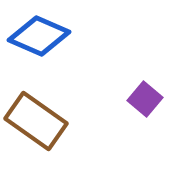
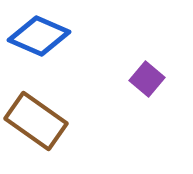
purple square: moved 2 px right, 20 px up
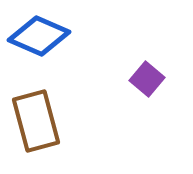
brown rectangle: rotated 40 degrees clockwise
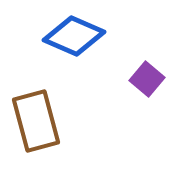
blue diamond: moved 35 px right
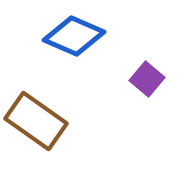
brown rectangle: rotated 40 degrees counterclockwise
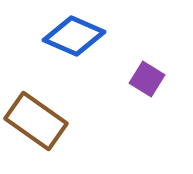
purple square: rotated 8 degrees counterclockwise
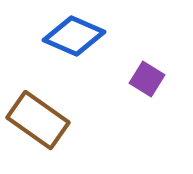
brown rectangle: moved 2 px right, 1 px up
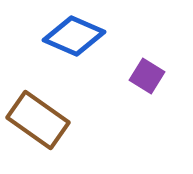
purple square: moved 3 px up
